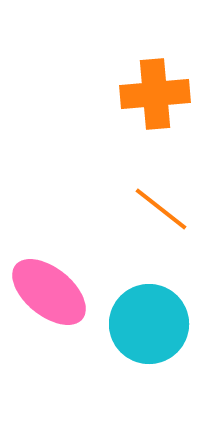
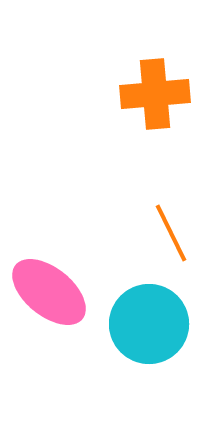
orange line: moved 10 px right, 24 px down; rotated 26 degrees clockwise
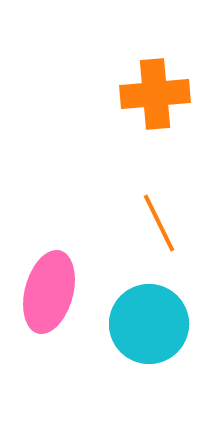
orange line: moved 12 px left, 10 px up
pink ellipse: rotated 66 degrees clockwise
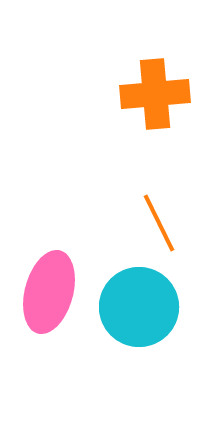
cyan circle: moved 10 px left, 17 px up
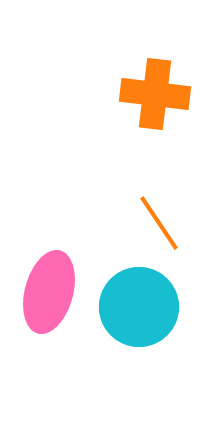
orange cross: rotated 12 degrees clockwise
orange line: rotated 8 degrees counterclockwise
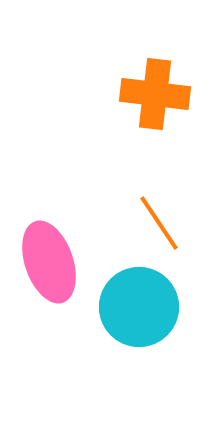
pink ellipse: moved 30 px up; rotated 34 degrees counterclockwise
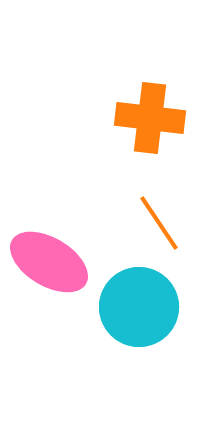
orange cross: moved 5 px left, 24 px down
pink ellipse: rotated 40 degrees counterclockwise
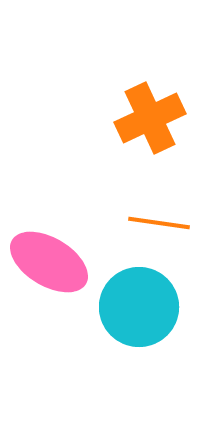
orange cross: rotated 32 degrees counterclockwise
orange line: rotated 48 degrees counterclockwise
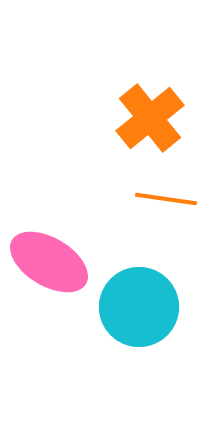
orange cross: rotated 14 degrees counterclockwise
orange line: moved 7 px right, 24 px up
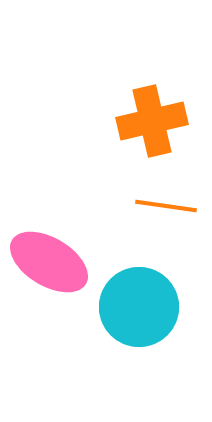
orange cross: moved 2 px right, 3 px down; rotated 26 degrees clockwise
orange line: moved 7 px down
